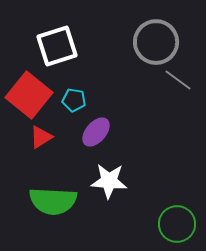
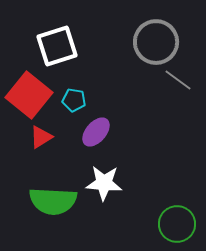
white star: moved 5 px left, 2 px down
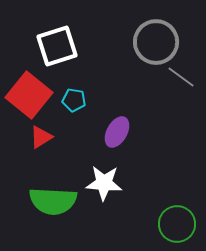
gray line: moved 3 px right, 3 px up
purple ellipse: moved 21 px right; rotated 12 degrees counterclockwise
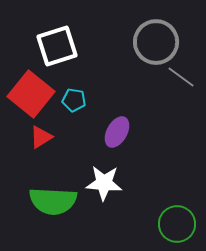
red square: moved 2 px right, 1 px up
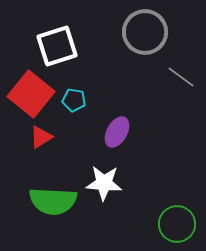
gray circle: moved 11 px left, 10 px up
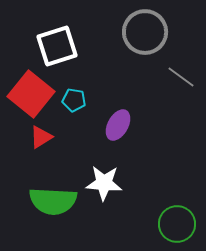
purple ellipse: moved 1 px right, 7 px up
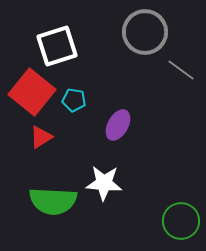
gray line: moved 7 px up
red square: moved 1 px right, 2 px up
green circle: moved 4 px right, 3 px up
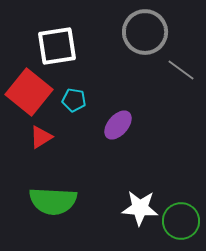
white square: rotated 9 degrees clockwise
red square: moved 3 px left
purple ellipse: rotated 12 degrees clockwise
white star: moved 36 px right, 25 px down
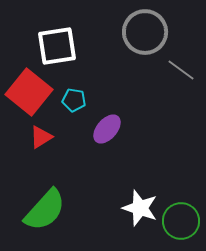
purple ellipse: moved 11 px left, 4 px down
green semicircle: moved 8 px left, 9 px down; rotated 51 degrees counterclockwise
white star: rotated 15 degrees clockwise
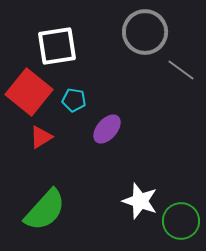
white star: moved 7 px up
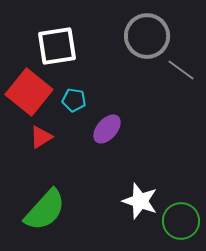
gray circle: moved 2 px right, 4 px down
